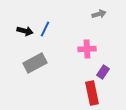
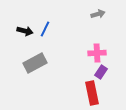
gray arrow: moved 1 px left
pink cross: moved 10 px right, 4 px down
purple rectangle: moved 2 px left
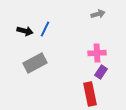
red rectangle: moved 2 px left, 1 px down
